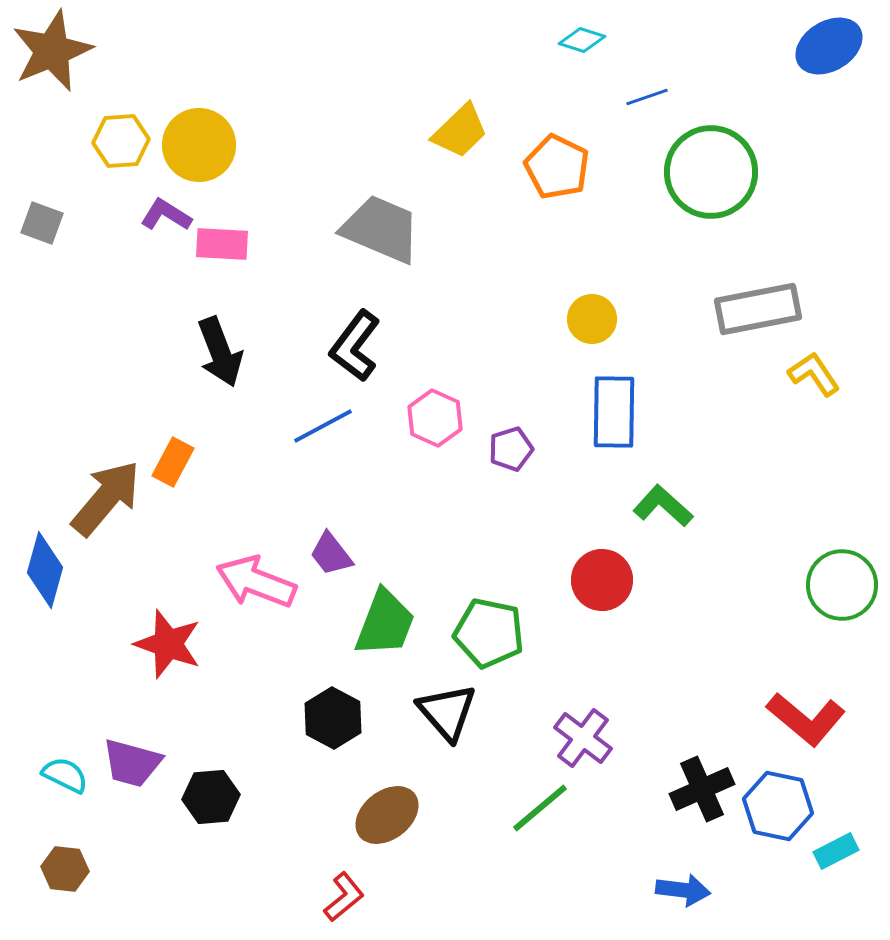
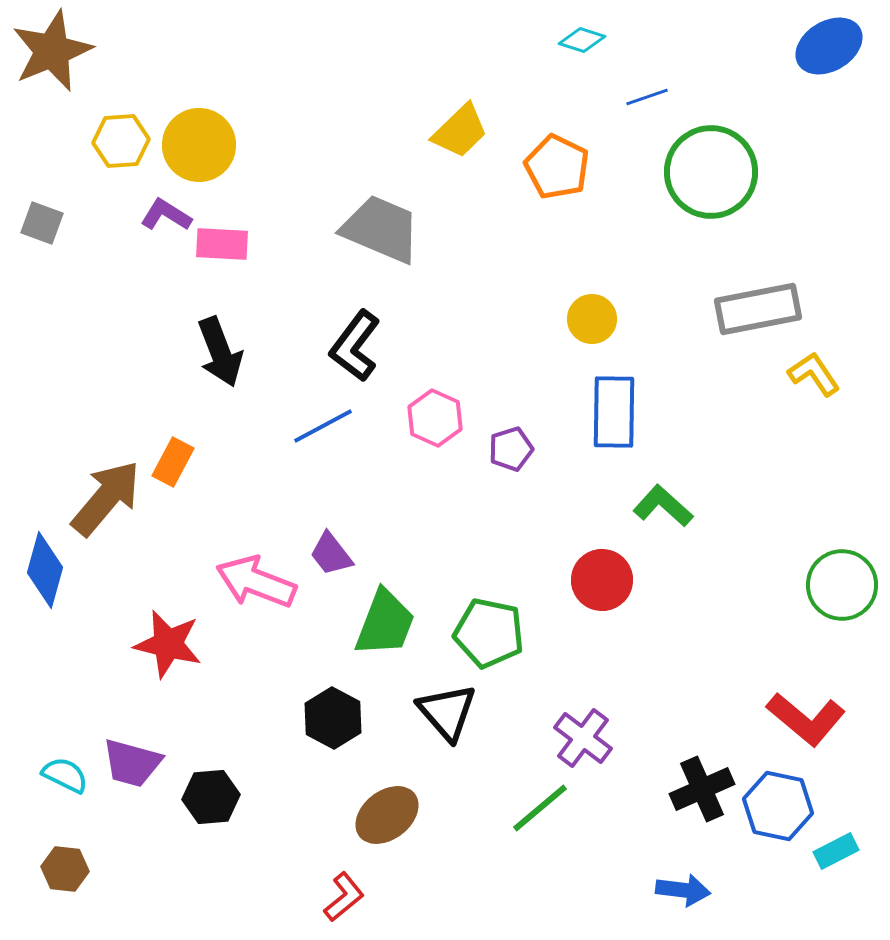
red star at (168, 644): rotated 6 degrees counterclockwise
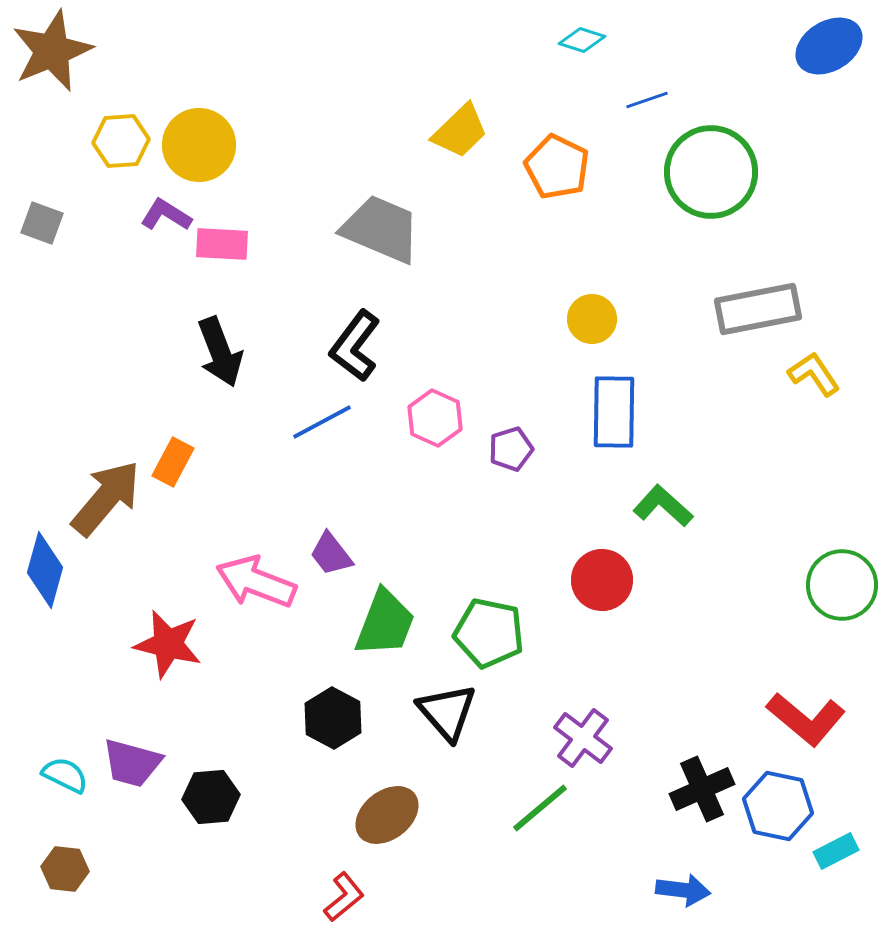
blue line at (647, 97): moved 3 px down
blue line at (323, 426): moved 1 px left, 4 px up
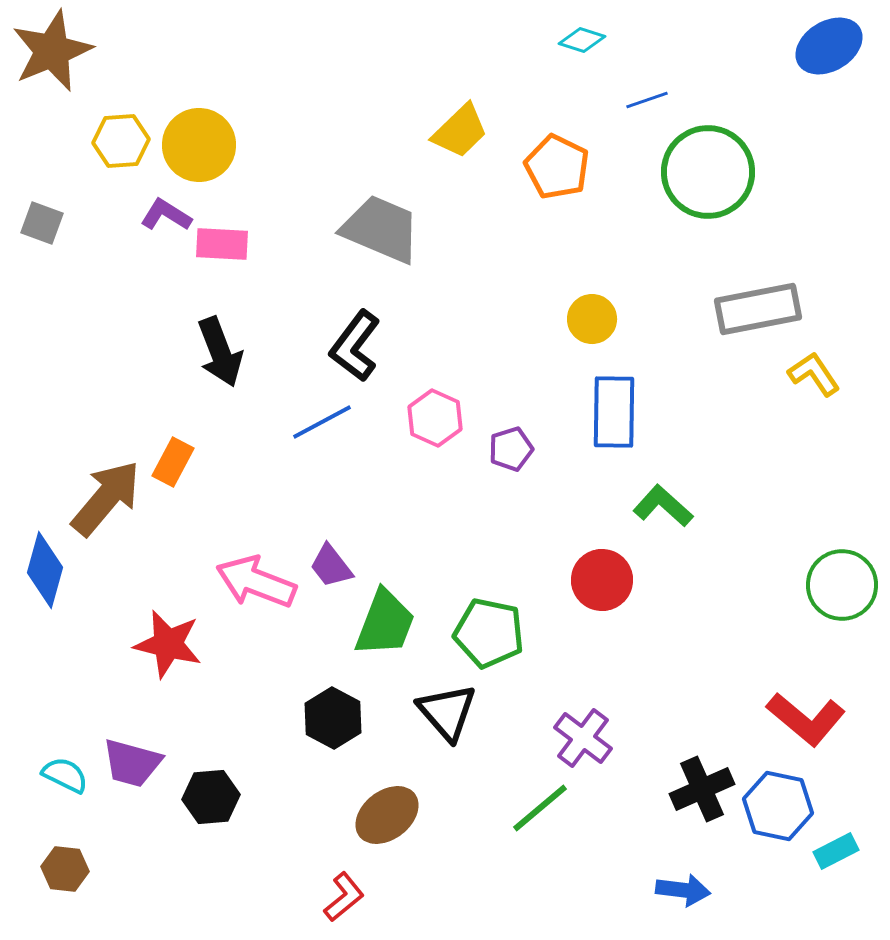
green circle at (711, 172): moved 3 px left
purple trapezoid at (331, 554): moved 12 px down
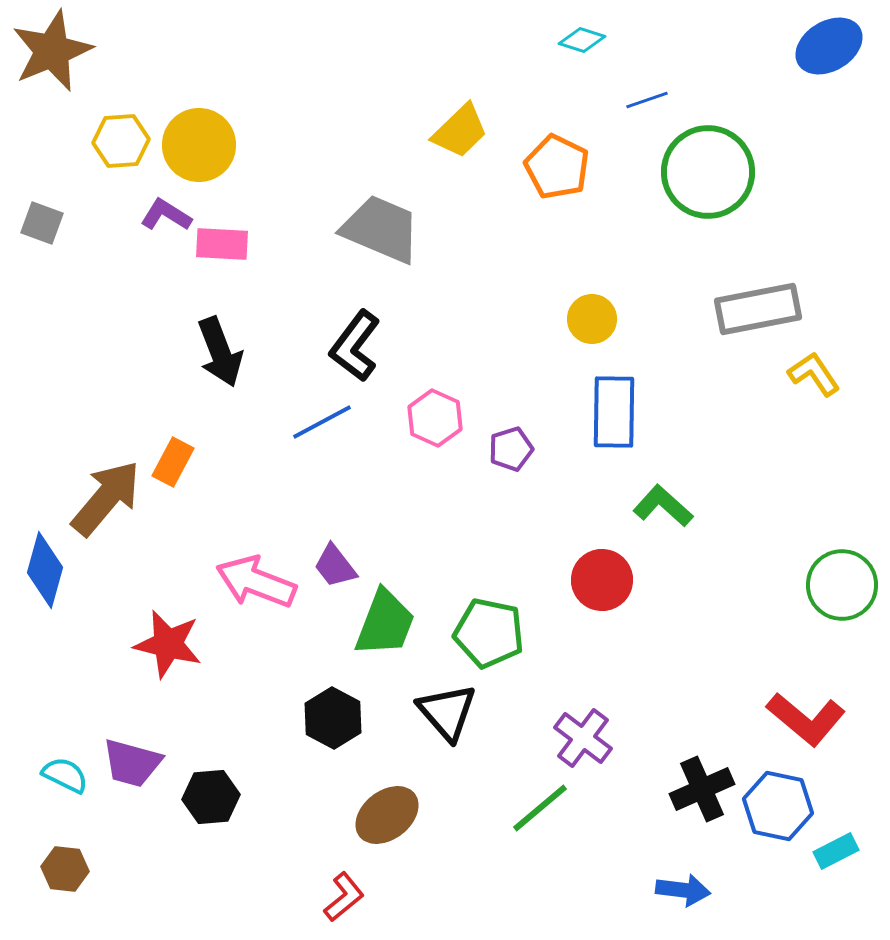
purple trapezoid at (331, 566): moved 4 px right
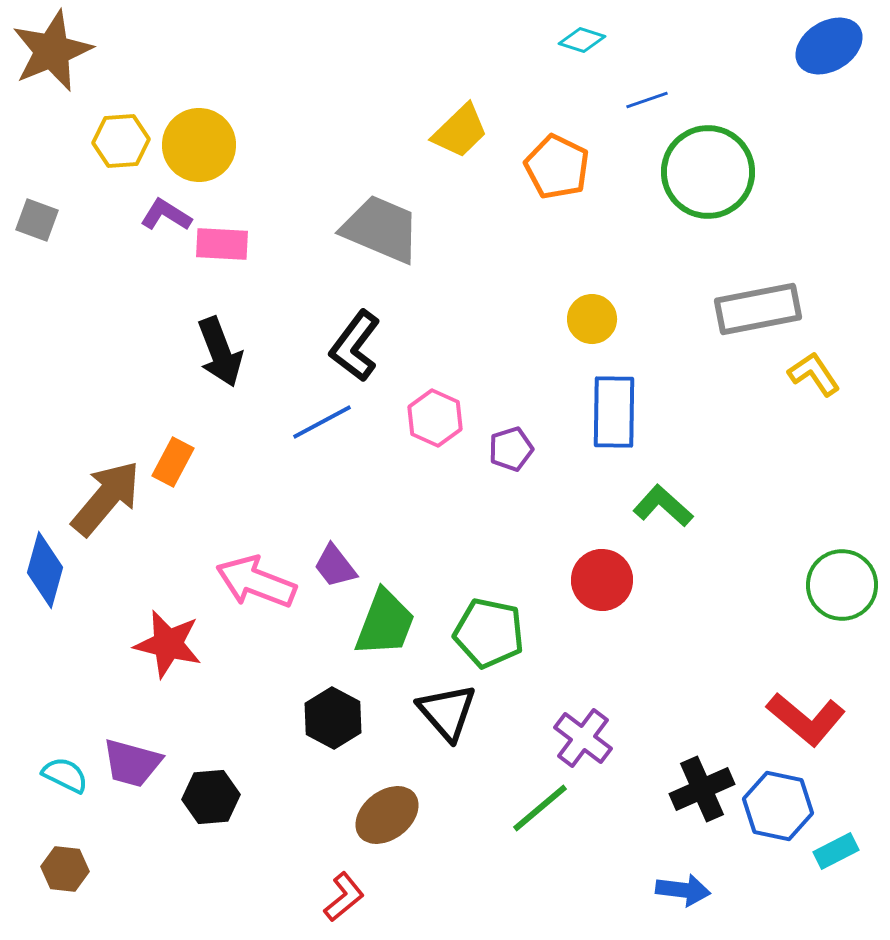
gray square at (42, 223): moved 5 px left, 3 px up
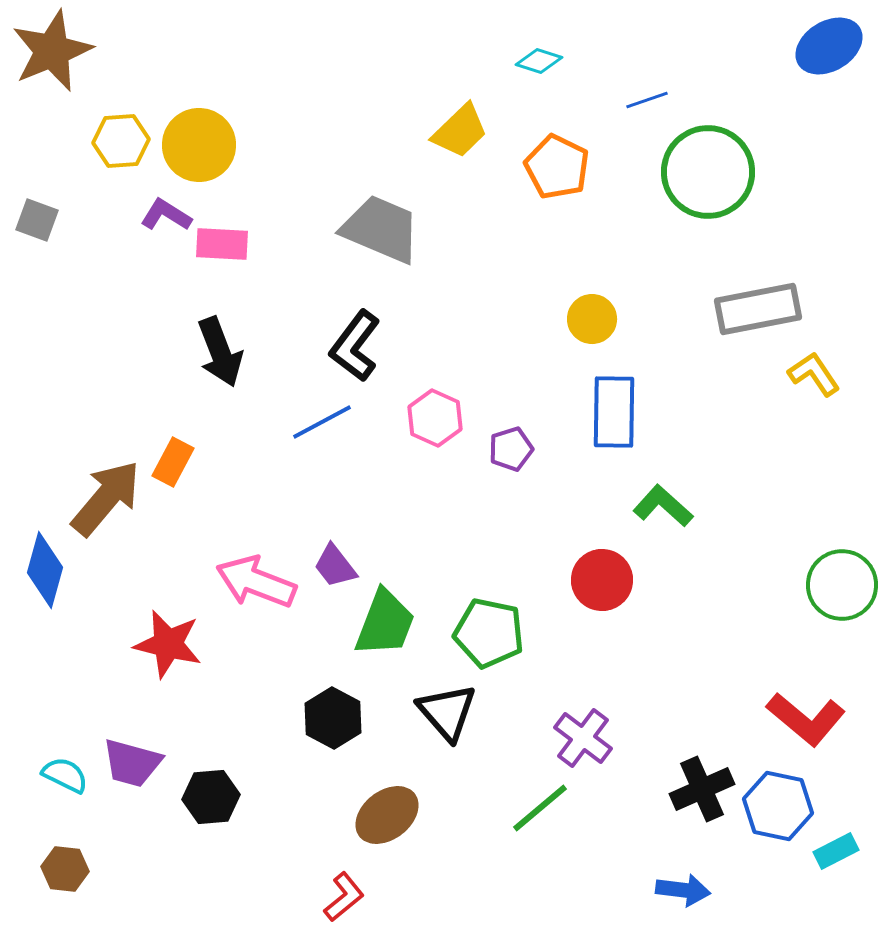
cyan diamond at (582, 40): moved 43 px left, 21 px down
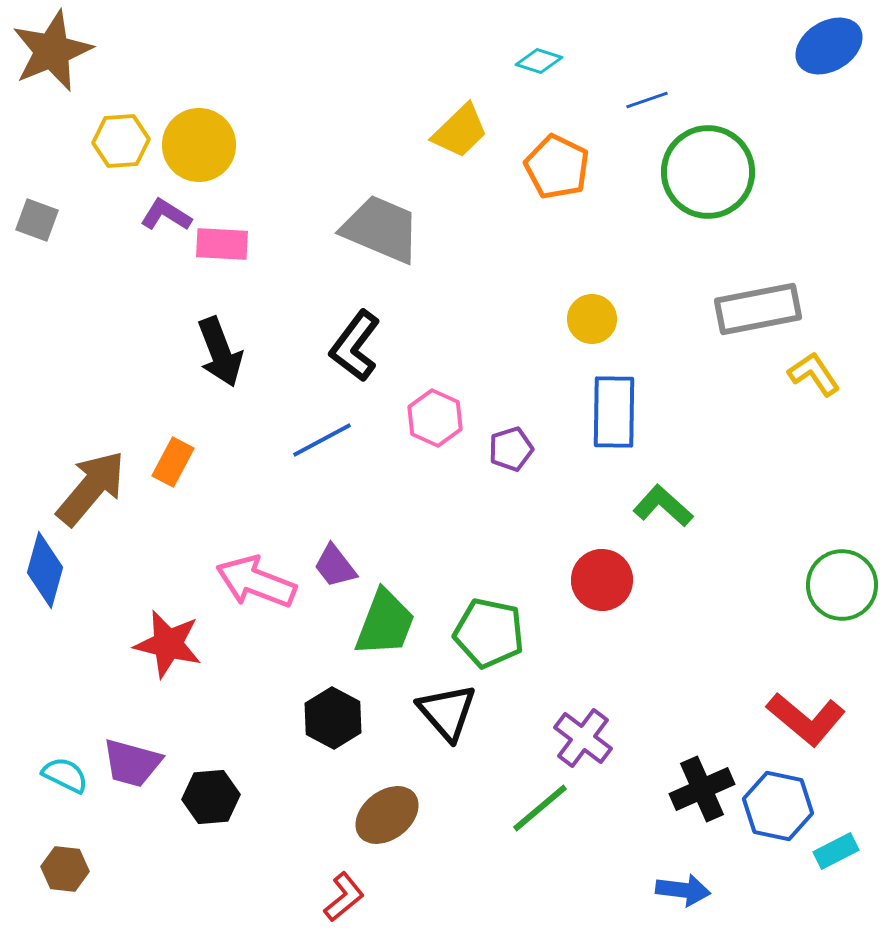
blue line at (322, 422): moved 18 px down
brown arrow at (106, 498): moved 15 px left, 10 px up
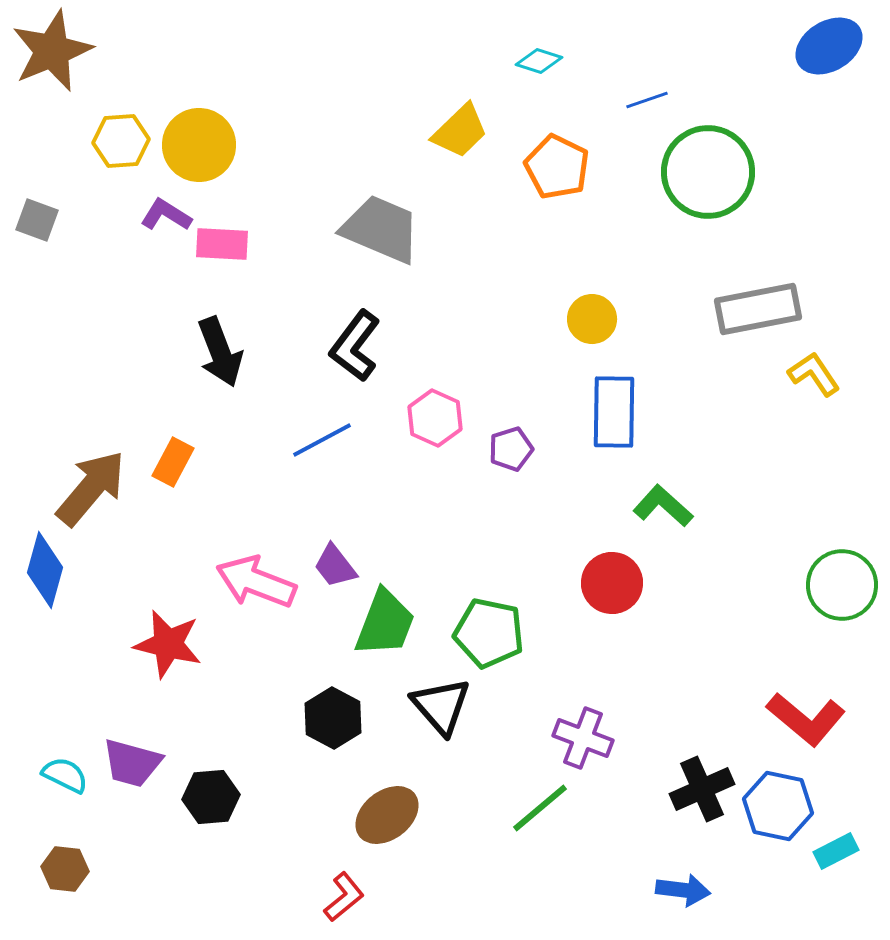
red circle at (602, 580): moved 10 px right, 3 px down
black triangle at (447, 712): moved 6 px left, 6 px up
purple cross at (583, 738): rotated 16 degrees counterclockwise
